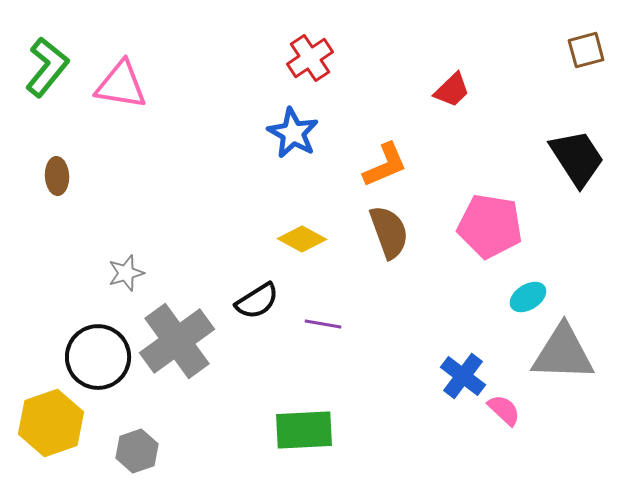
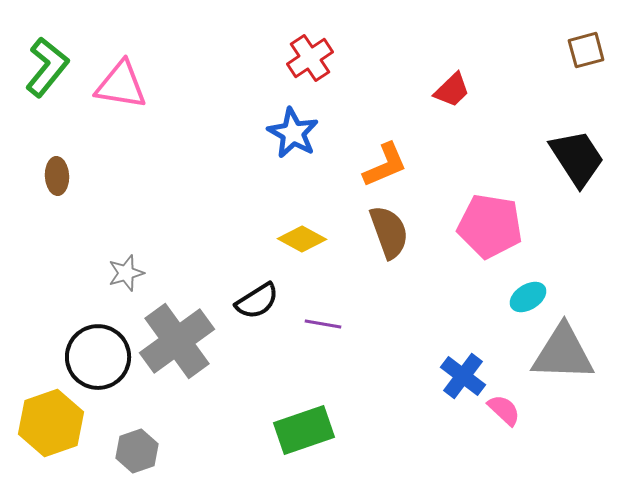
green rectangle: rotated 16 degrees counterclockwise
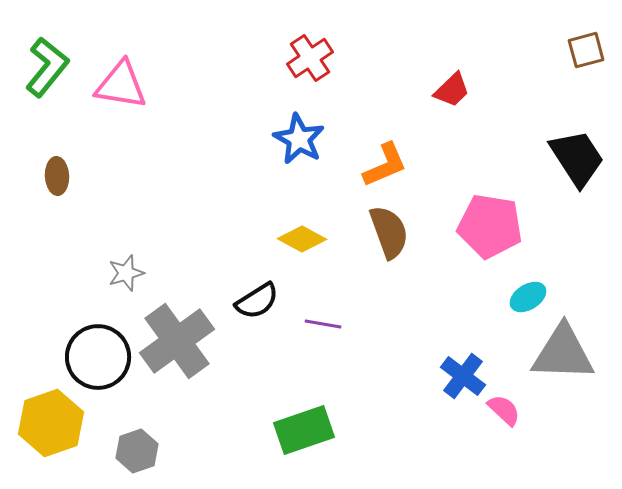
blue star: moved 6 px right, 6 px down
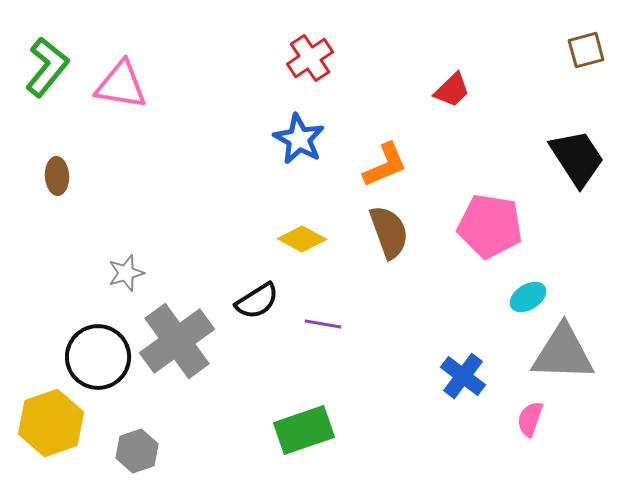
pink semicircle: moved 26 px right, 9 px down; rotated 114 degrees counterclockwise
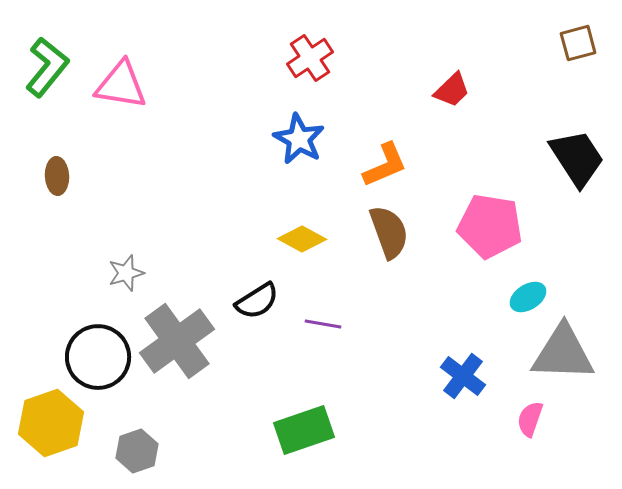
brown square: moved 8 px left, 7 px up
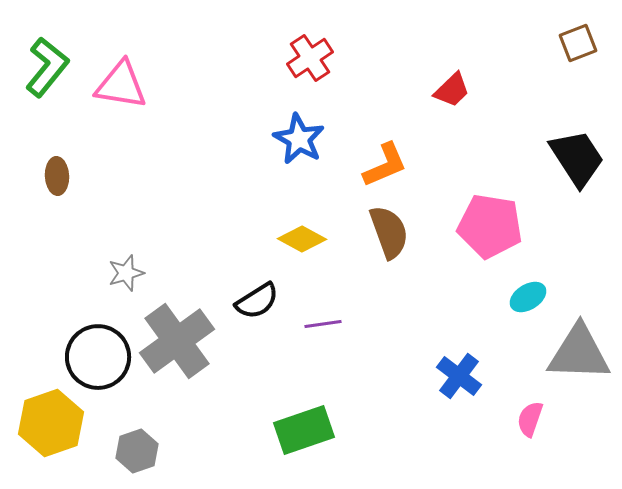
brown square: rotated 6 degrees counterclockwise
purple line: rotated 18 degrees counterclockwise
gray triangle: moved 16 px right
blue cross: moved 4 px left
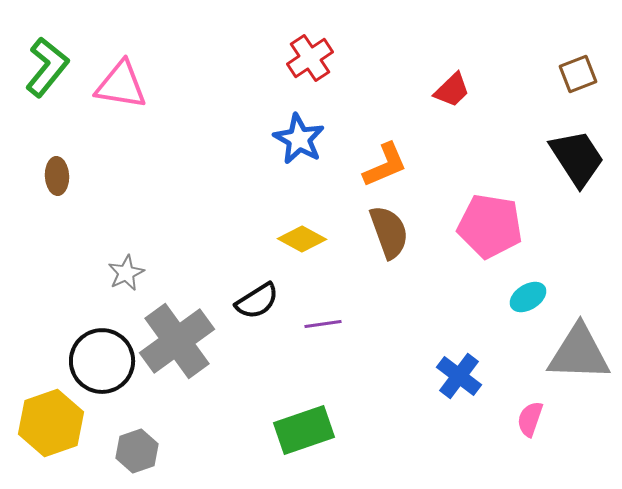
brown square: moved 31 px down
gray star: rotated 9 degrees counterclockwise
black circle: moved 4 px right, 4 px down
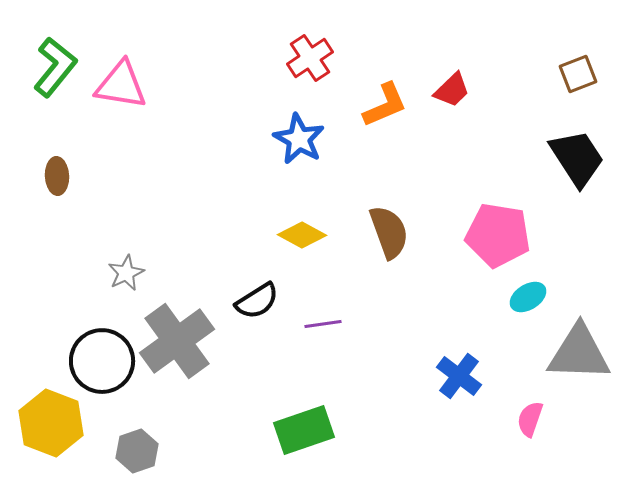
green L-shape: moved 8 px right
orange L-shape: moved 60 px up
pink pentagon: moved 8 px right, 9 px down
yellow diamond: moved 4 px up
yellow hexagon: rotated 20 degrees counterclockwise
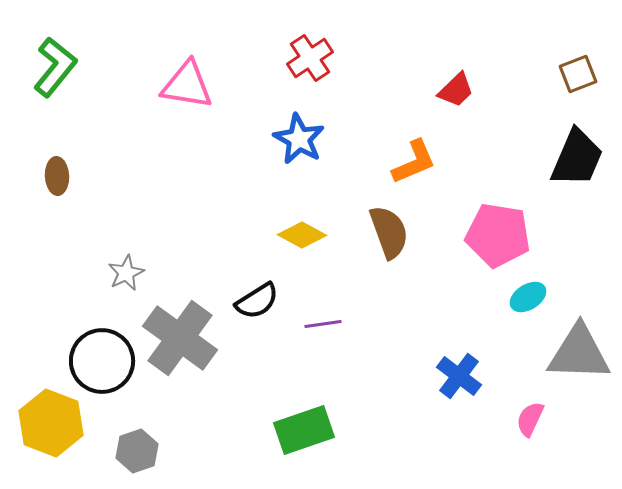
pink triangle: moved 66 px right
red trapezoid: moved 4 px right
orange L-shape: moved 29 px right, 57 px down
black trapezoid: rotated 56 degrees clockwise
gray cross: moved 3 px right, 3 px up; rotated 18 degrees counterclockwise
pink semicircle: rotated 6 degrees clockwise
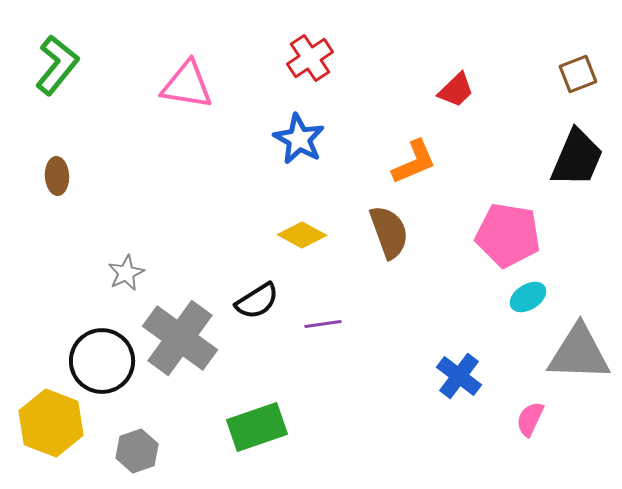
green L-shape: moved 2 px right, 2 px up
pink pentagon: moved 10 px right
green rectangle: moved 47 px left, 3 px up
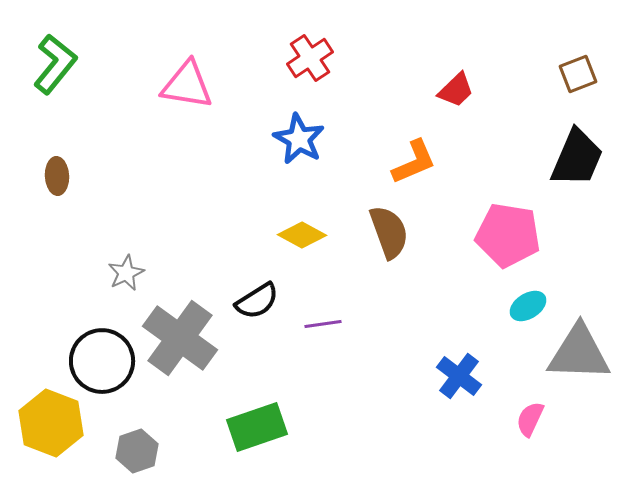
green L-shape: moved 2 px left, 1 px up
cyan ellipse: moved 9 px down
